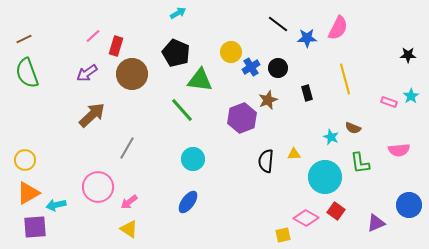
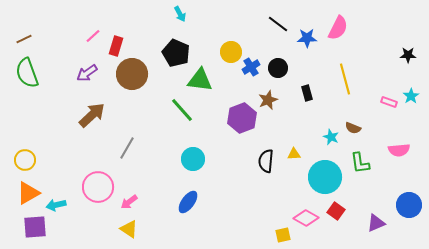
cyan arrow at (178, 13): moved 2 px right, 1 px down; rotated 91 degrees clockwise
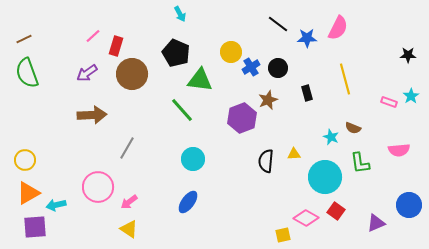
brown arrow at (92, 115): rotated 40 degrees clockwise
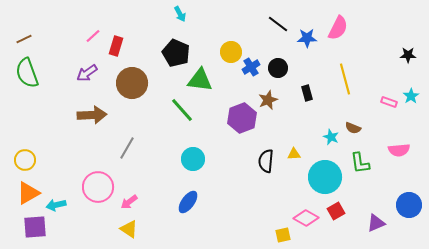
brown circle at (132, 74): moved 9 px down
red square at (336, 211): rotated 24 degrees clockwise
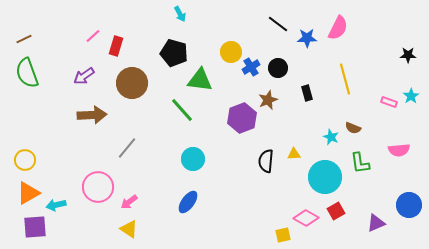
black pentagon at (176, 53): moved 2 px left; rotated 8 degrees counterclockwise
purple arrow at (87, 73): moved 3 px left, 3 px down
gray line at (127, 148): rotated 10 degrees clockwise
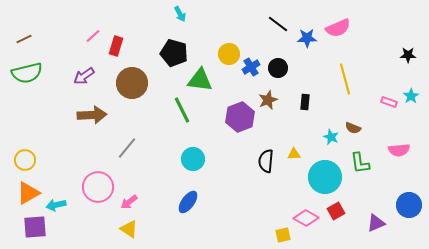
pink semicircle at (338, 28): rotated 40 degrees clockwise
yellow circle at (231, 52): moved 2 px left, 2 px down
green semicircle at (27, 73): rotated 84 degrees counterclockwise
black rectangle at (307, 93): moved 2 px left, 9 px down; rotated 21 degrees clockwise
green line at (182, 110): rotated 16 degrees clockwise
purple hexagon at (242, 118): moved 2 px left, 1 px up
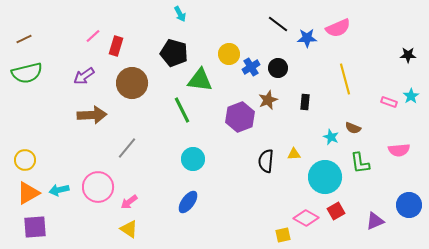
cyan arrow at (56, 205): moved 3 px right, 15 px up
purple triangle at (376, 223): moved 1 px left, 2 px up
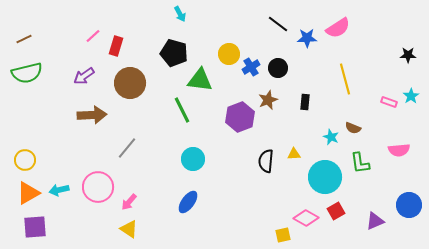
pink semicircle at (338, 28): rotated 10 degrees counterclockwise
brown circle at (132, 83): moved 2 px left
pink arrow at (129, 202): rotated 12 degrees counterclockwise
